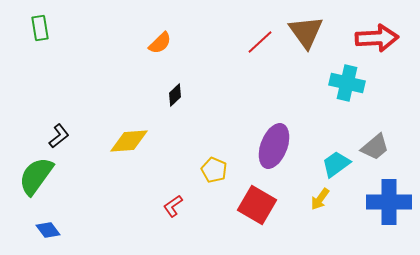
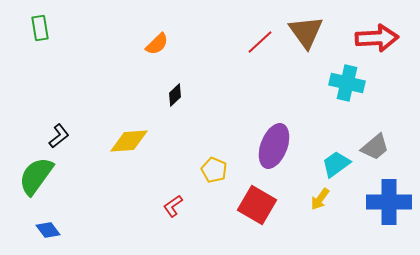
orange semicircle: moved 3 px left, 1 px down
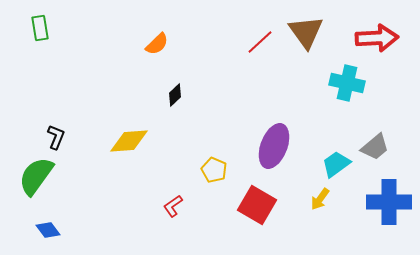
black L-shape: moved 3 px left, 1 px down; rotated 30 degrees counterclockwise
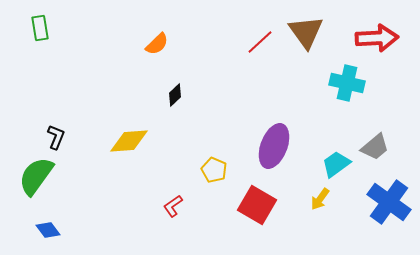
blue cross: rotated 36 degrees clockwise
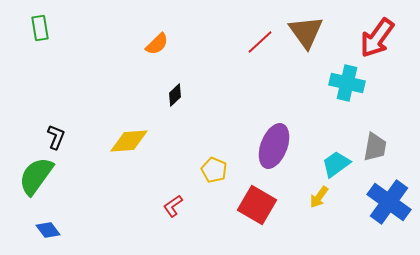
red arrow: rotated 129 degrees clockwise
gray trapezoid: rotated 40 degrees counterclockwise
yellow arrow: moved 1 px left, 2 px up
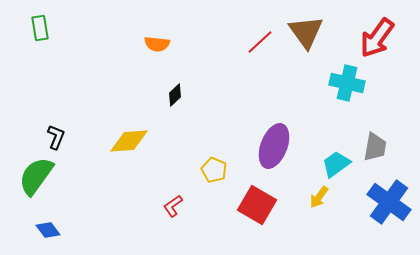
orange semicircle: rotated 50 degrees clockwise
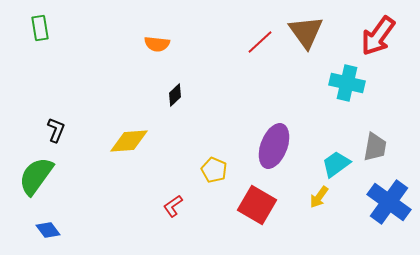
red arrow: moved 1 px right, 2 px up
black L-shape: moved 7 px up
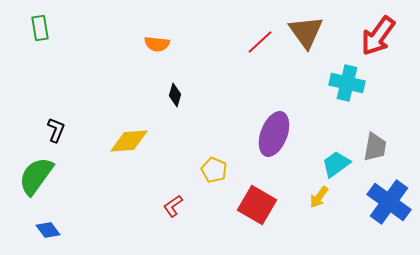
black diamond: rotated 30 degrees counterclockwise
purple ellipse: moved 12 px up
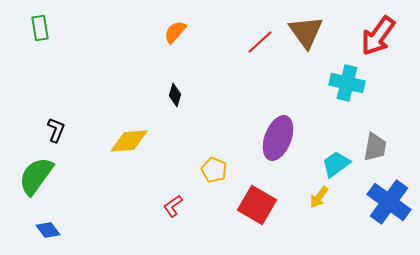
orange semicircle: moved 18 px right, 12 px up; rotated 125 degrees clockwise
purple ellipse: moved 4 px right, 4 px down
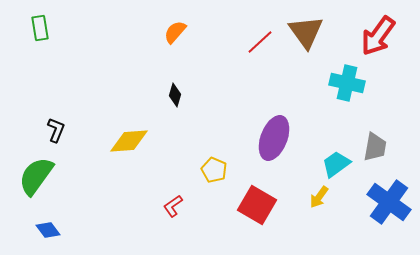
purple ellipse: moved 4 px left
